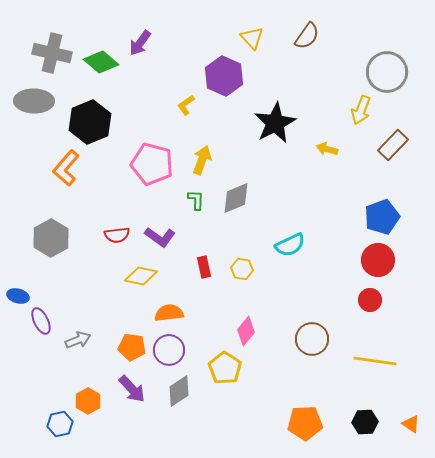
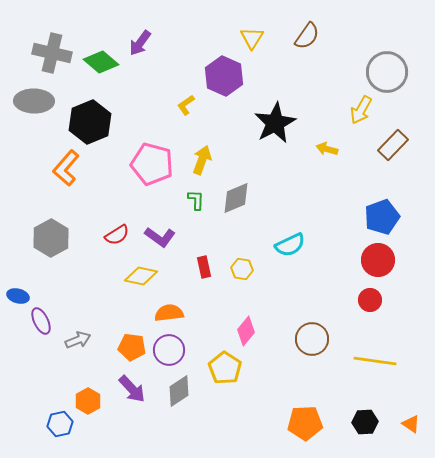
yellow triangle at (252, 38): rotated 15 degrees clockwise
yellow arrow at (361, 110): rotated 8 degrees clockwise
red semicircle at (117, 235): rotated 25 degrees counterclockwise
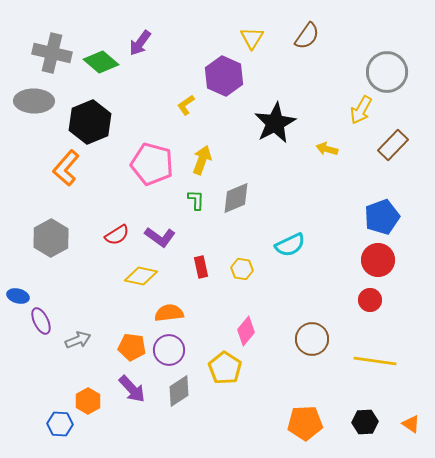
red rectangle at (204, 267): moved 3 px left
blue hexagon at (60, 424): rotated 15 degrees clockwise
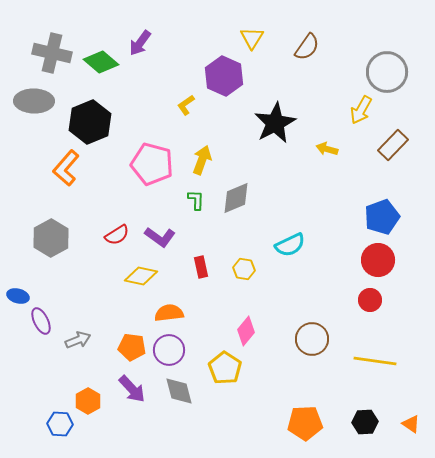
brown semicircle at (307, 36): moved 11 px down
yellow hexagon at (242, 269): moved 2 px right
gray diamond at (179, 391): rotated 72 degrees counterclockwise
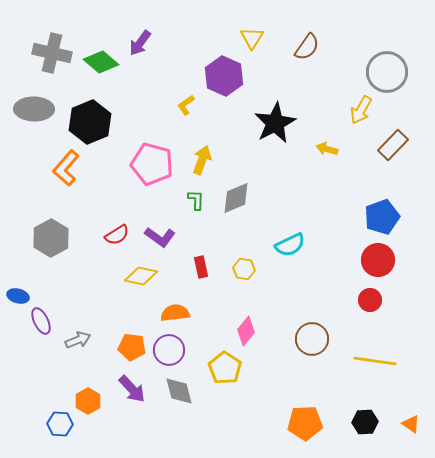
gray ellipse at (34, 101): moved 8 px down
orange semicircle at (169, 313): moved 6 px right
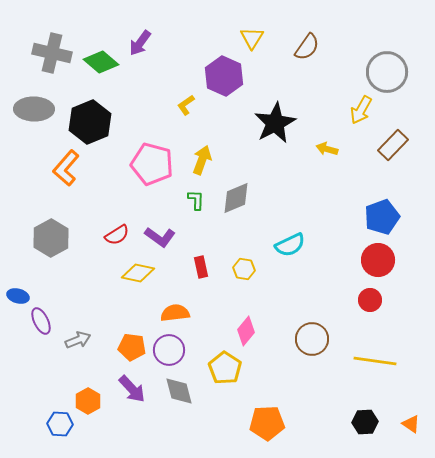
yellow diamond at (141, 276): moved 3 px left, 3 px up
orange pentagon at (305, 423): moved 38 px left
